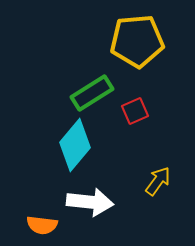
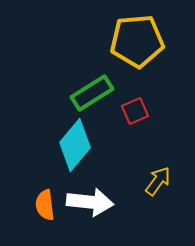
orange semicircle: moved 3 px right, 20 px up; rotated 76 degrees clockwise
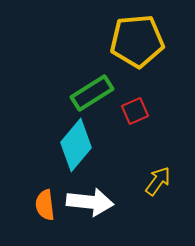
cyan diamond: moved 1 px right
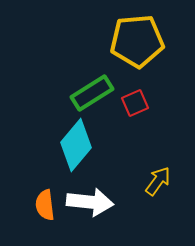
red square: moved 8 px up
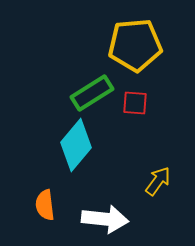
yellow pentagon: moved 2 px left, 4 px down
red square: rotated 28 degrees clockwise
white arrow: moved 15 px right, 17 px down
